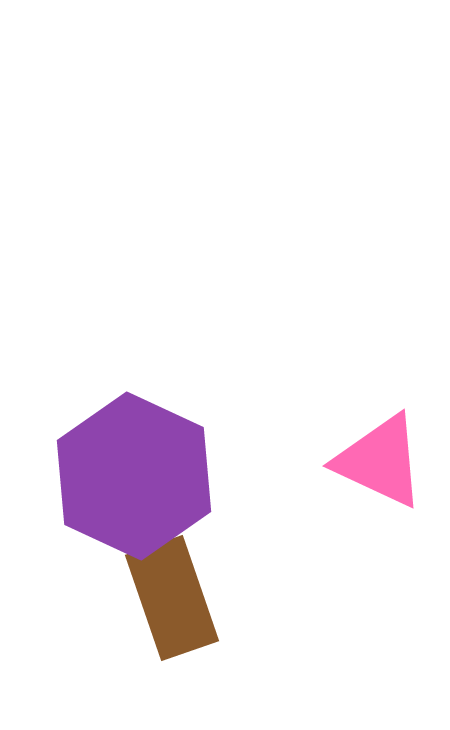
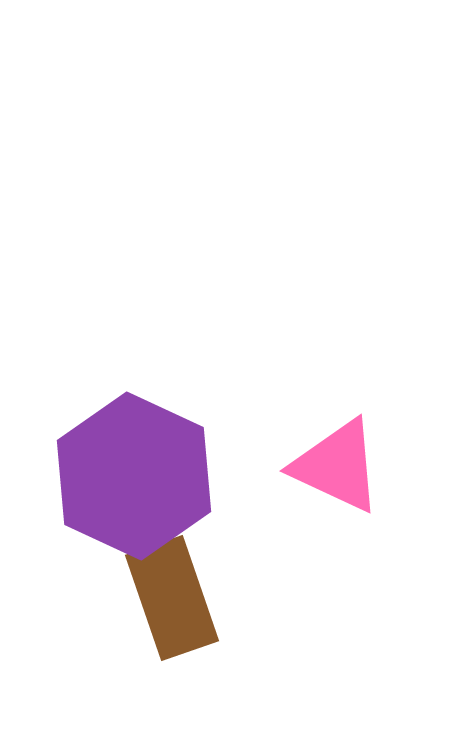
pink triangle: moved 43 px left, 5 px down
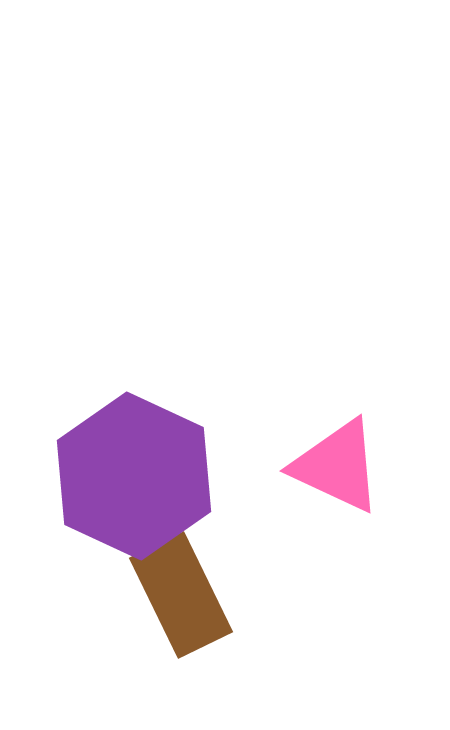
brown rectangle: moved 9 px right, 3 px up; rotated 7 degrees counterclockwise
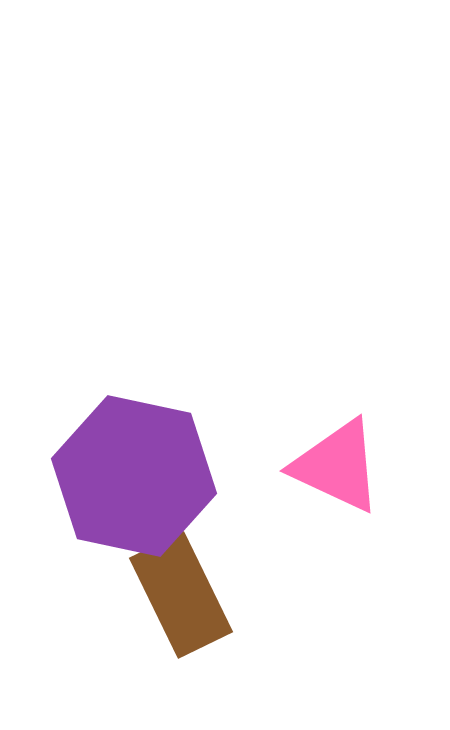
purple hexagon: rotated 13 degrees counterclockwise
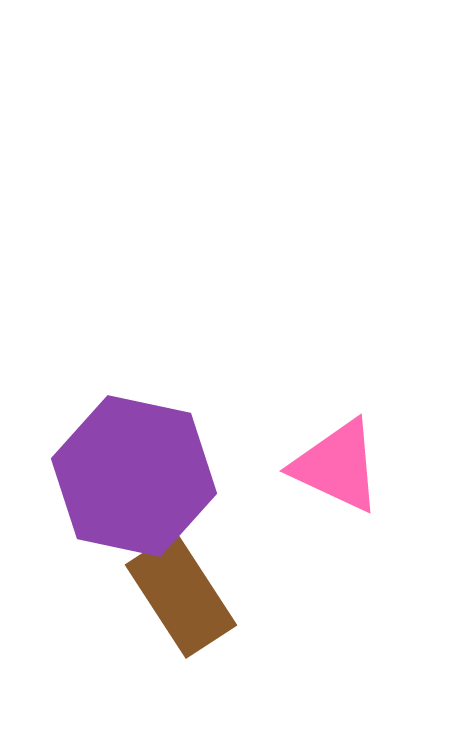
brown rectangle: rotated 7 degrees counterclockwise
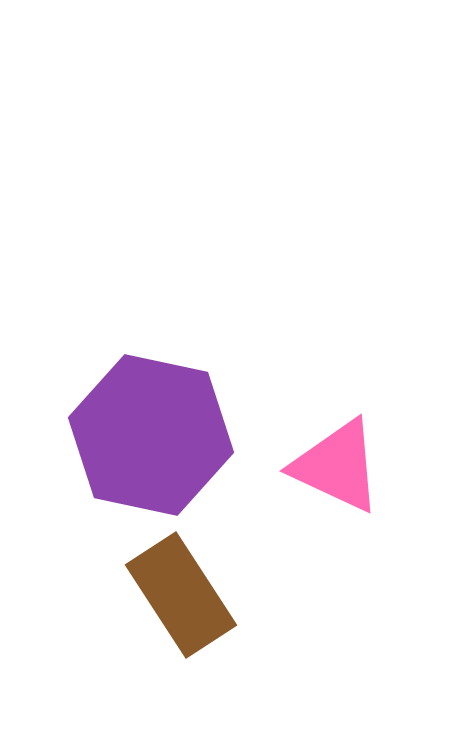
purple hexagon: moved 17 px right, 41 px up
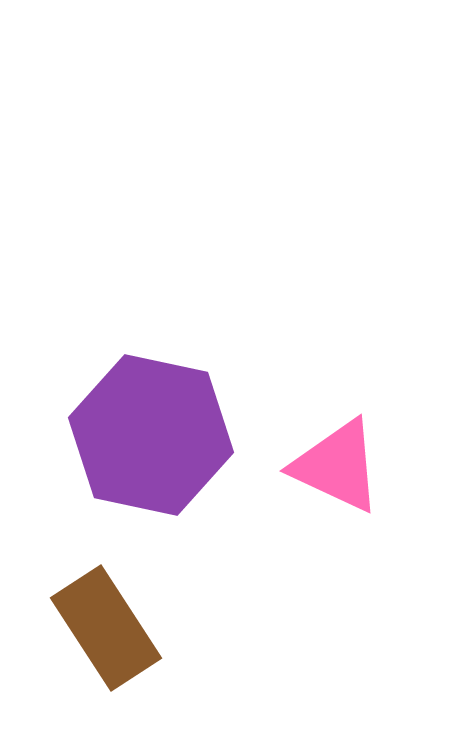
brown rectangle: moved 75 px left, 33 px down
